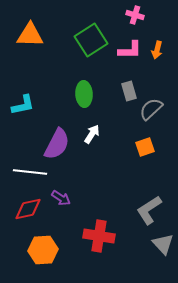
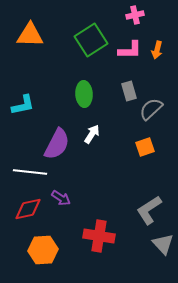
pink cross: rotated 30 degrees counterclockwise
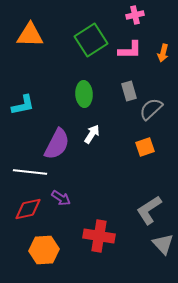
orange arrow: moved 6 px right, 3 px down
orange hexagon: moved 1 px right
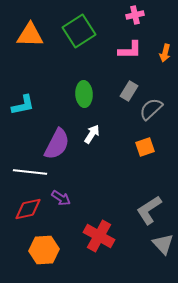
green square: moved 12 px left, 9 px up
orange arrow: moved 2 px right
gray rectangle: rotated 48 degrees clockwise
red cross: rotated 20 degrees clockwise
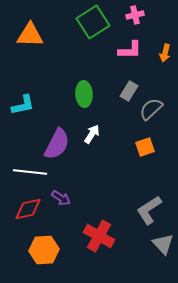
green square: moved 14 px right, 9 px up
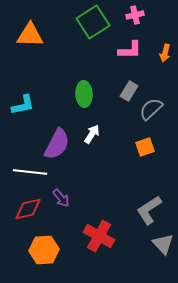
purple arrow: rotated 18 degrees clockwise
